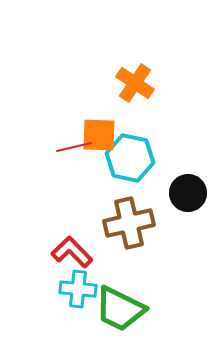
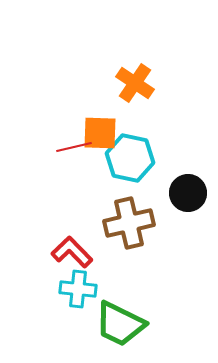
orange square: moved 1 px right, 2 px up
green trapezoid: moved 15 px down
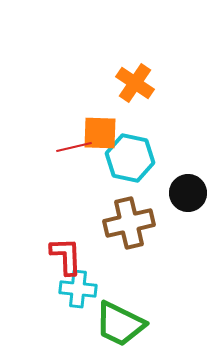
red L-shape: moved 6 px left, 4 px down; rotated 42 degrees clockwise
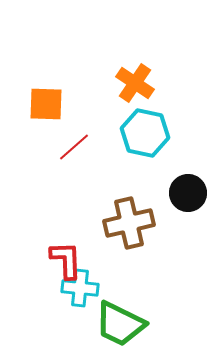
orange square: moved 54 px left, 29 px up
red line: rotated 28 degrees counterclockwise
cyan hexagon: moved 15 px right, 25 px up
red L-shape: moved 4 px down
cyan cross: moved 2 px right, 1 px up
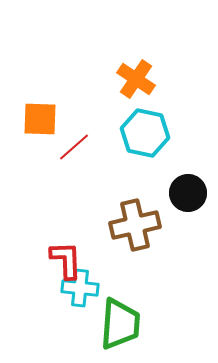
orange cross: moved 1 px right, 4 px up
orange square: moved 6 px left, 15 px down
brown cross: moved 6 px right, 2 px down
green trapezoid: rotated 112 degrees counterclockwise
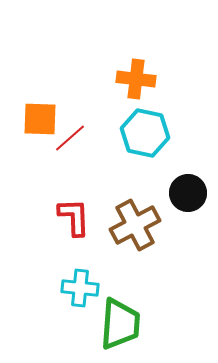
orange cross: rotated 27 degrees counterclockwise
red line: moved 4 px left, 9 px up
brown cross: rotated 15 degrees counterclockwise
red L-shape: moved 8 px right, 43 px up
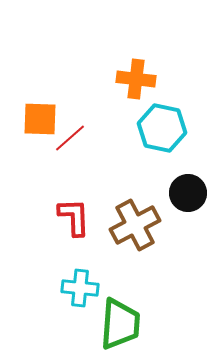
cyan hexagon: moved 17 px right, 5 px up
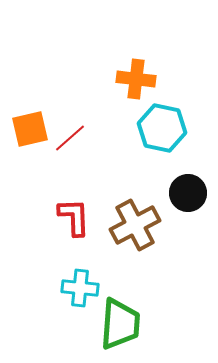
orange square: moved 10 px left, 10 px down; rotated 15 degrees counterclockwise
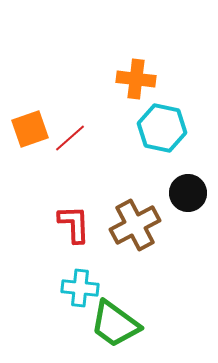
orange square: rotated 6 degrees counterclockwise
red L-shape: moved 7 px down
green trapezoid: moved 5 px left; rotated 122 degrees clockwise
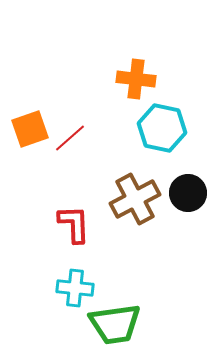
brown cross: moved 26 px up
cyan cross: moved 5 px left
green trapezoid: rotated 44 degrees counterclockwise
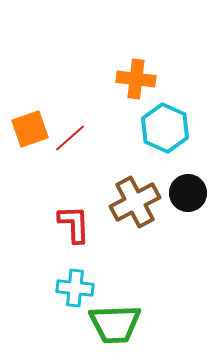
cyan hexagon: moved 3 px right; rotated 12 degrees clockwise
brown cross: moved 3 px down
green trapezoid: rotated 6 degrees clockwise
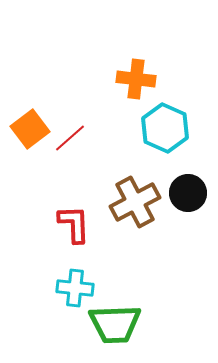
orange square: rotated 18 degrees counterclockwise
